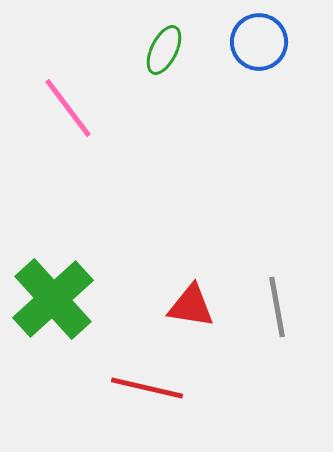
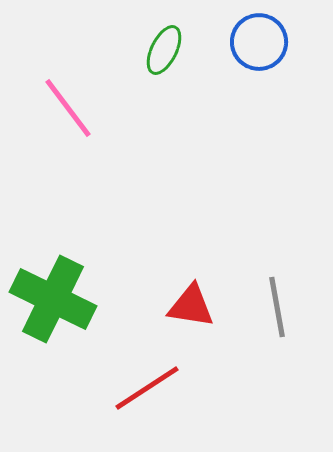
green cross: rotated 22 degrees counterclockwise
red line: rotated 46 degrees counterclockwise
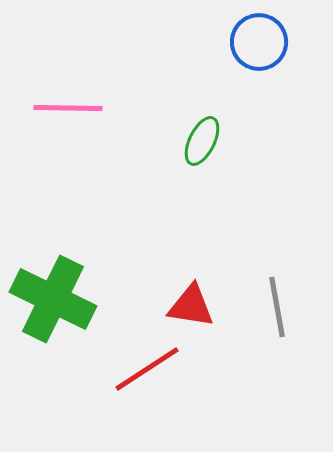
green ellipse: moved 38 px right, 91 px down
pink line: rotated 52 degrees counterclockwise
red line: moved 19 px up
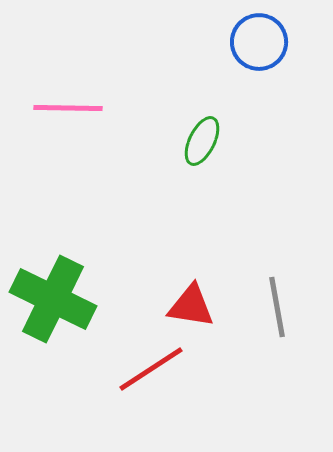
red line: moved 4 px right
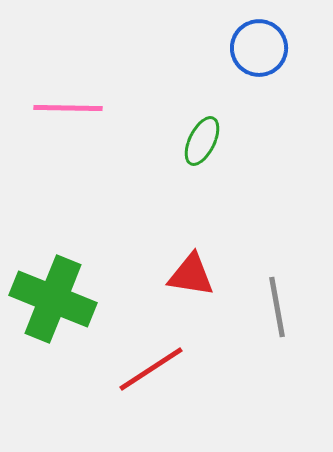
blue circle: moved 6 px down
green cross: rotated 4 degrees counterclockwise
red triangle: moved 31 px up
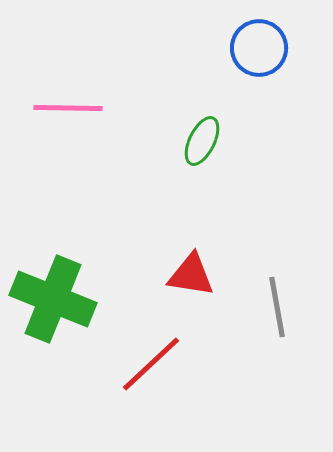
red line: moved 5 px up; rotated 10 degrees counterclockwise
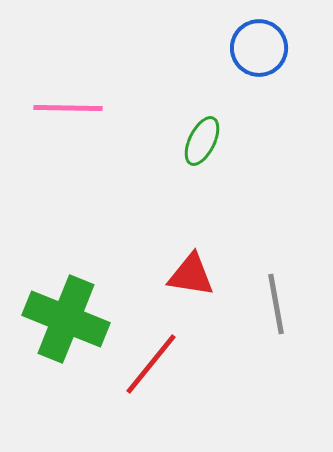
green cross: moved 13 px right, 20 px down
gray line: moved 1 px left, 3 px up
red line: rotated 8 degrees counterclockwise
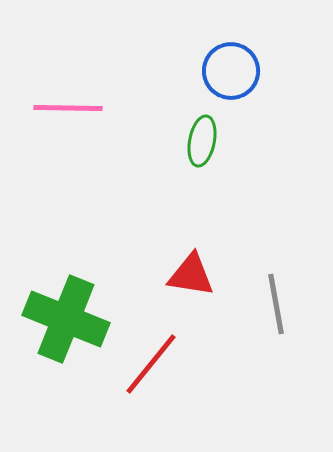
blue circle: moved 28 px left, 23 px down
green ellipse: rotated 15 degrees counterclockwise
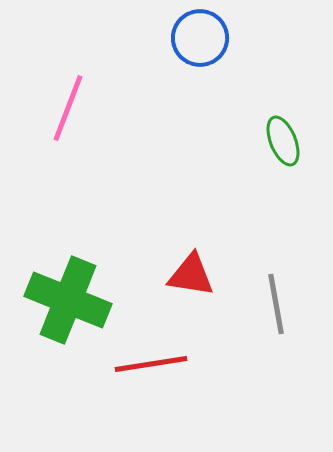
blue circle: moved 31 px left, 33 px up
pink line: rotated 70 degrees counterclockwise
green ellipse: moved 81 px right; rotated 33 degrees counterclockwise
green cross: moved 2 px right, 19 px up
red line: rotated 42 degrees clockwise
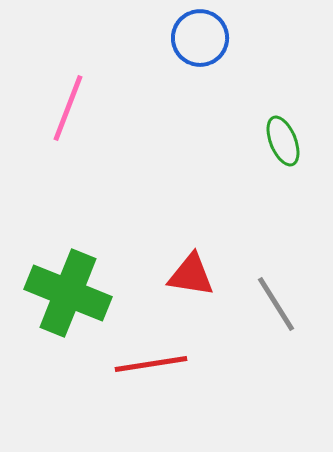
green cross: moved 7 px up
gray line: rotated 22 degrees counterclockwise
